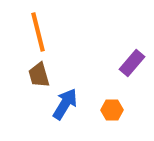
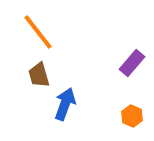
orange line: rotated 24 degrees counterclockwise
blue arrow: rotated 12 degrees counterclockwise
orange hexagon: moved 20 px right, 6 px down; rotated 25 degrees clockwise
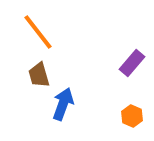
blue arrow: moved 2 px left
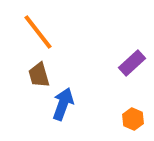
purple rectangle: rotated 8 degrees clockwise
orange hexagon: moved 1 px right, 3 px down
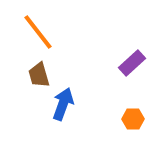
orange hexagon: rotated 25 degrees counterclockwise
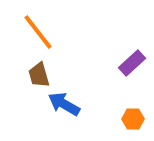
blue arrow: moved 1 px right; rotated 80 degrees counterclockwise
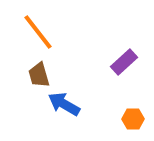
purple rectangle: moved 8 px left, 1 px up
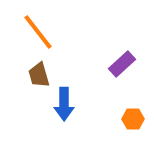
purple rectangle: moved 2 px left, 2 px down
blue arrow: rotated 120 degrees counterclockwise
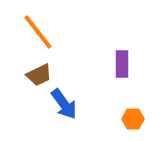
purple rectangle: rotated 48 degrees counterclockwise
brown trapezoid: rotated 100 degrees counterclockwise
blue arrow: rotated 36 degrees counterclockwise
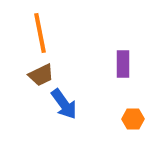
orange line: moved 2 px right, 1 px down; rotated 27 degrees clockwise
purple rectangle: moved 1 px right
brown trapezoid: moved 2 px right
